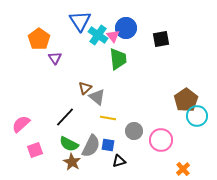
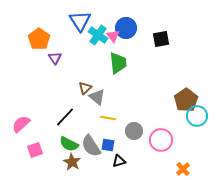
green trapezoid: moved 4 px down
gray semicircle: rotated 120 degrees clockwise
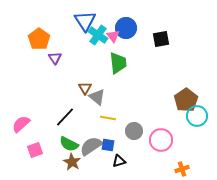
blue triangle: moved 5 px right
brown triangle: rotated 16 degrees counterclockwise
gray semicircle: rotated 90 degrees clockwise
orange cross: moved 1 px left; rotated 24 degrees clockwise
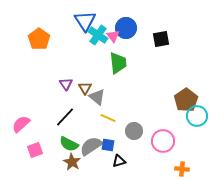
purple triangle: moved 11 px right, 26 px down
yellow line: rotated 14 degrees clockwise
pink circle: moved 2 px right, 1 px down
orange cross: rotated 24 degrees clockwise
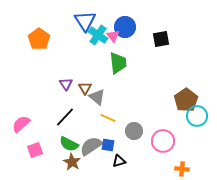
blue circle: moved 1 px left, 1 px up
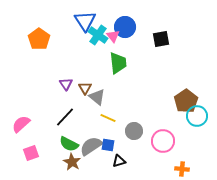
brown pentagon: moved 1 px down
pink square: moved 4 px left, 3 px down
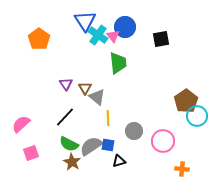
yellow line: rotated 63 degrees clockwise
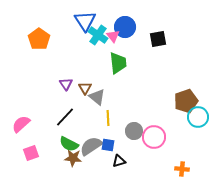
black square: moved 3 px left
brown pentagon: rotated 15 degrees clockwise
cyan circle: moved 1 px right, 1 px down
pink circle: moved 9 px left, 4 px up
brown star: moved 1 px right, 4 px up; rotated 24 degrees counterclockwise
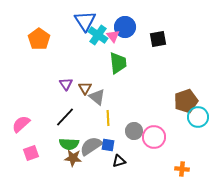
green semicircle: rotated 24 degrees counterclockwise
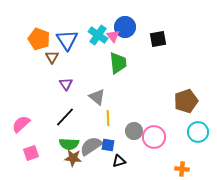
blue triangle: moved 18 px left, 19 px down
orange pentagon: rotated 15 degrees counterclockwise
brown triangle: moved 33 px left, 31 px up
cyan circle: moved 15 px down
